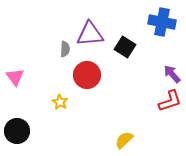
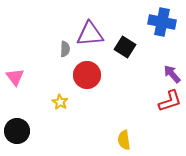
yellow semicircle: rotated 54 degrees counterclockwise
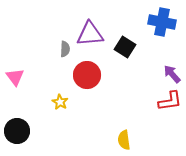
red L-shape: rotated 10 degrees clockwise
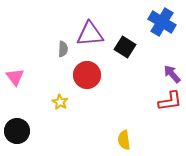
blue cross: rotated 20 degrees clockwise
gray semicircle: moved 2 px left
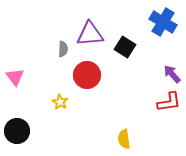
blue cross: moved 1 px right
red L-shape: moved 1 px left, 1 px down
yellow semicircle: moved 1 px up
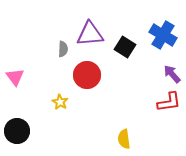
blue cross: moved 13 px down
